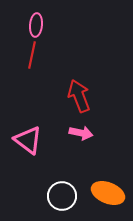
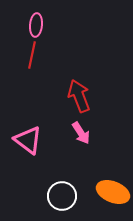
pink arrow: rotated 45 degrees clockwise
orange ellipse: moved 5 px right, 1 px up
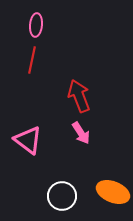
red line: moved 5 px down
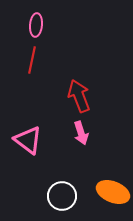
pink arrow: rotated 15 degrees clockwise
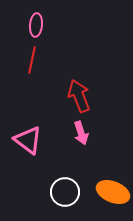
white circle: moved 3 px right, 4 px up
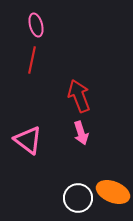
pink ellipse: rotated 20 degrees counterclockwise
white circle: moved 13 px right, 6 px down
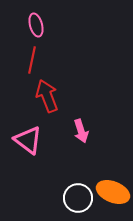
red arrow: moved 32 px left
pink arrow: moved 2 px up
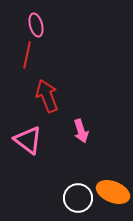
red line: moved 5 px left, 5 px up
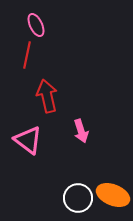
pink ellipse: rotated 10 degrees counterclockwise
red arrow: rotated 8 degrees clockwise
orange ellipse: moved 3 px down
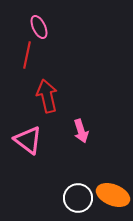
pink ellipse: moved 3 px right, 2 px down
